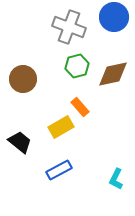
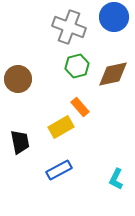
brown circle: moved 5 px left
black trapezoid: rotated 40 degrees clockwise
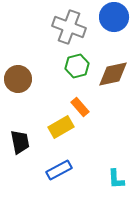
cyan L-shape: rotated 30 degrees counterclockwise
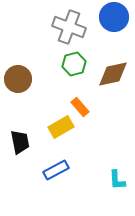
green hexagon: moved 3 px left, 2 px up
blue rectangle: moved 3 px left
cyan L-shape: moved 1 px right, 1 px down
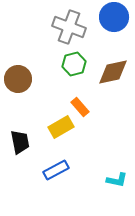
brown diamond: moved 2 px up
cyan L-shape: rotated 75 degrees counterclockwise
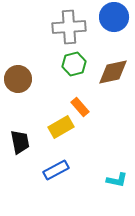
gray cross: rotated 24 degrees counterclockwise
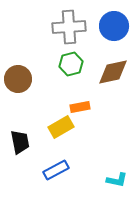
blue circle: moved 9 px down
green hexagon: moved 3 px left
orange rectangle: rotated 60 degrees counterclockwise
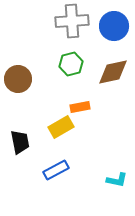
gray cross: moved 3 px right, 6 px up
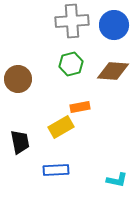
blue circle: moved 1 px up
brown diamond: moved 1 px up; rotated 16 degrees clockwise
blue rectangle: rotated 25 degrees clockwise
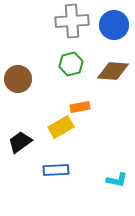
black trapezoid: rotated 115 degrees counterclockwise
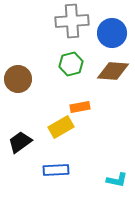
blue circle: moved 2 px left, 8 px down
